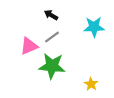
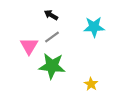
pink triangle: rotated 36 degrees counterclockwise
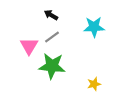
yellow star: moved 3 px right; rotated 24 degrees clockwise
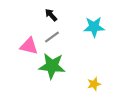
black arrow: rotated 16 degrees clockwise
pink triangle: rotated 48 degrees counterclockwise
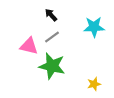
green star: rotated 8 degrees clockwise
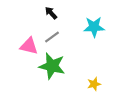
black arrow: moved 2 px up
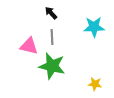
gray line: rotated 56 degrees counterclockwise
yellow star: moved 1 px right; rotated 24 degrees clockwise
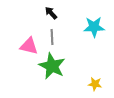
green star: rotated 12 degrees clockwise
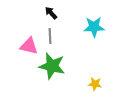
gray line: moved 2 px left, 1 px up
green star: rotated 12 degrees counterclockwise
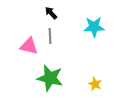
green star: moved 2 px left, 12 px down
yellow star: rotated 16 degrees clockwise
